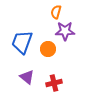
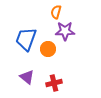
blue trapezoid: moved 4 px right, 3 px up
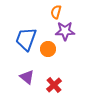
red cross: moved 2 px down; rotated 28 degrees counterclockwise
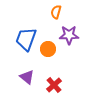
purple star: moved 4 px right, 4 px down
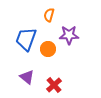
orange semicircle: moved 7 px left, 3 px down
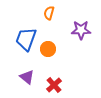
orange semicircle: moved 2 px up
purple star: moved 12 px right, 5 px up
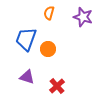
purple star: moved 2 px right, 13 px up; rotated 18 degrees clockwise
purple triangle: rotated 21 degrees counterclockwise
red cross: moved 3 px right, 1 px down
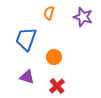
orange circle: moved 6 px right, 8 px down
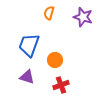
blue trapezoid: moved 3 px right, 6 px down
orange circle: moved 1 px right, 3 px down
red cross: moved 4 px right, 1 px up; rotated 21 degrees clockwise
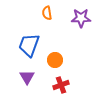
orange semicircle: moved 2 px left; rotated 24 degrees counterclockwise
purple star: moved 2 px left, 1 px down; rotated 18 degrees counterclockwise
purple triangle: rotated 42 degrees clockwise
